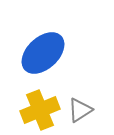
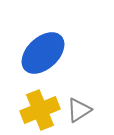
gray triangle: moved 1 px left
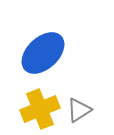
yellow cross: moved 1 px up
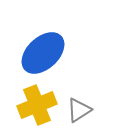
yellow cross: moved 3 px left, 4 px up
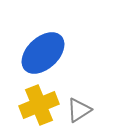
yellow cross: moved 2 px right
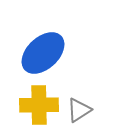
yellow cross: rotated 21 degrees clockwise
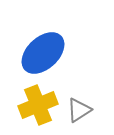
yellow cross: moved 1 px left; rotated 21 degrees counterclockwise
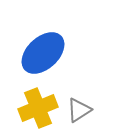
yellow cross: moved 3 px down
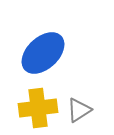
yellow cross: rotated 15 degrees clockwise
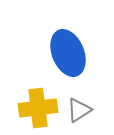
blue ellipse: moved 25 px right; rotated 69 degrees counterclockwise
